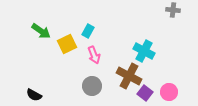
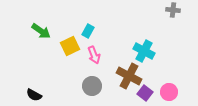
yellow square: moved 3 px right, 2 px down
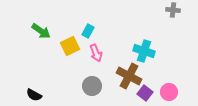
cyan cross: rotated 10 degrees counterclockwise
pink arrow: moved 2 px right, 2 px up
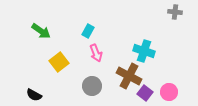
gray cross: moved 2 px right, 2 px down
yellow square: moved 11 px left, 16 px down; rotated 12 degrees counterclockwise
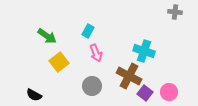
green arrow: moved 6 px right, 5 px down
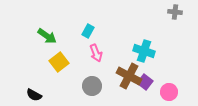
purple square: moved 11 px up
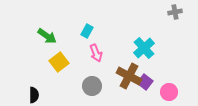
gray cross: rotated 16 degrees counterclockwise
cyan rectangle: moved 1 px left
cyan cross: moved 3 px up; rotated 30 degrees clockwise
black semicircle: rotated 119 degrees counterclockwise
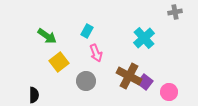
cyan cross: moved 10 px up
gray circle: moved 6 px left, 5 px up
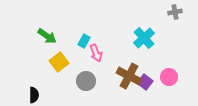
cyan rectangle: moved 3 px left, 10 px down
pink circle: moved 15 px up
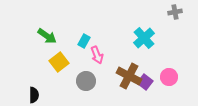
pink arrow: moved 1 px right, 2 px down
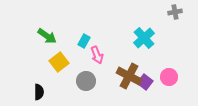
black semicircle: moved 5 px right, 3 px up
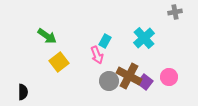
cyan rectangle: moved 21 px right
gray circle: moved 23 px right
black semicircle: moved 16 px left
